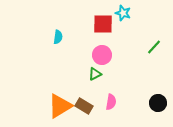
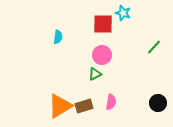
brown rectangle: rotated 48 degrees counterclockwise
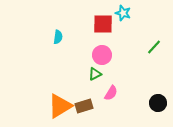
pink semicircle: moved 9 px up; rotated 21 degrees clockwise
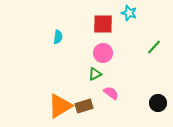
cyan star: moved 6 px right
pink circle: moved 1 px right, 2 px up
pink semicircle: rotated 84 degrees counterclockwise
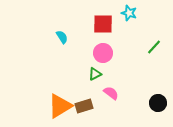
cyan semicircle: moved 4 px right; rotated 40 degrees counterclockwise
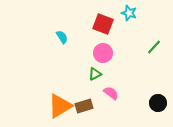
red square: rotated 20 degrees clockwise
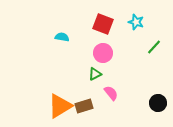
cyan star: moved 7 px right, 9 px down
cyan semicircle: rotated 48 degrees counterclockwise
pink semicircle: rotated 14 degrees clockwise
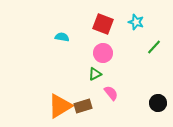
brown rectangle: moved 1 px left
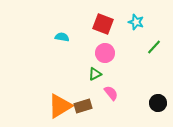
pink circle: moved 2 px right
